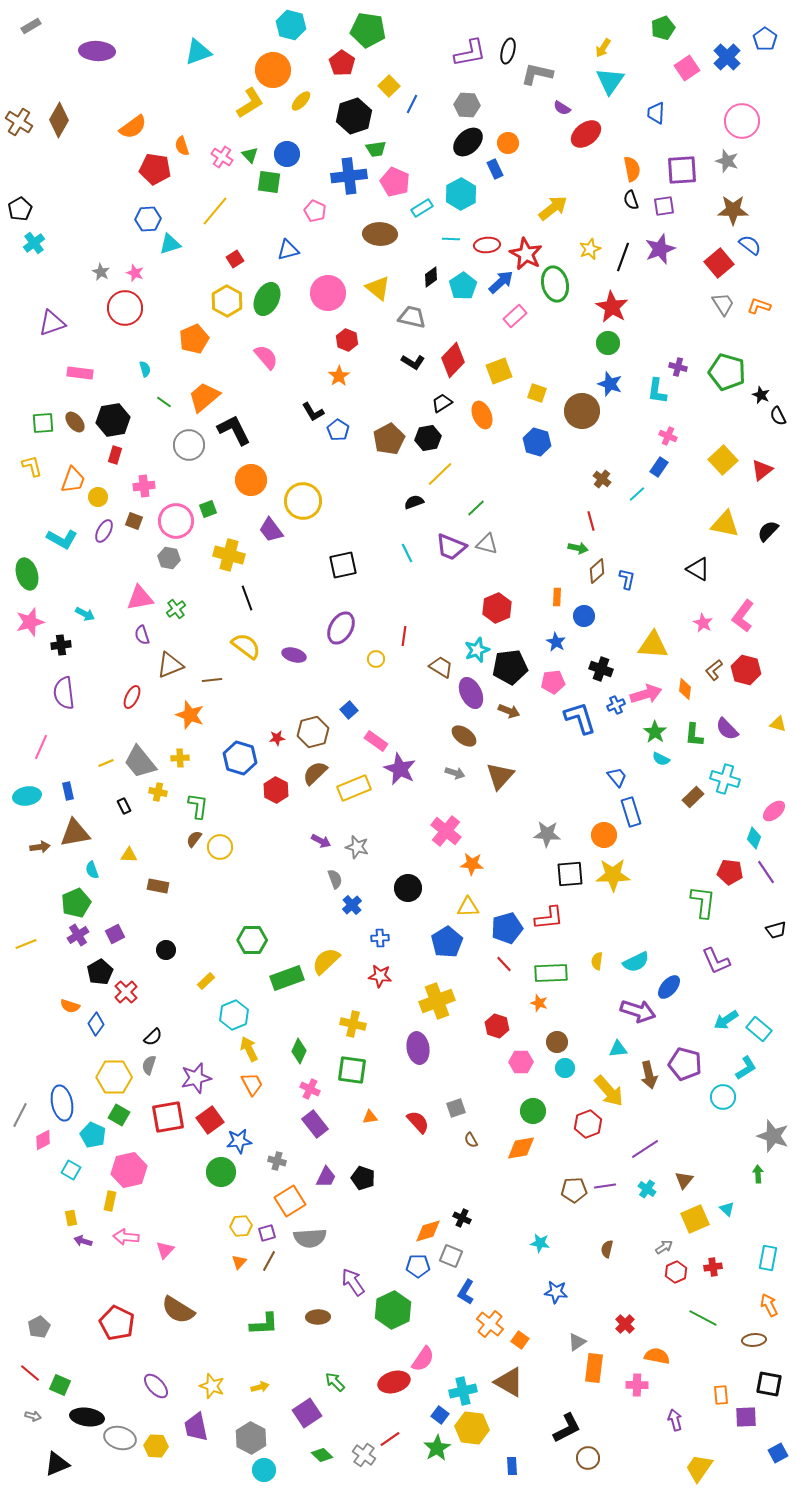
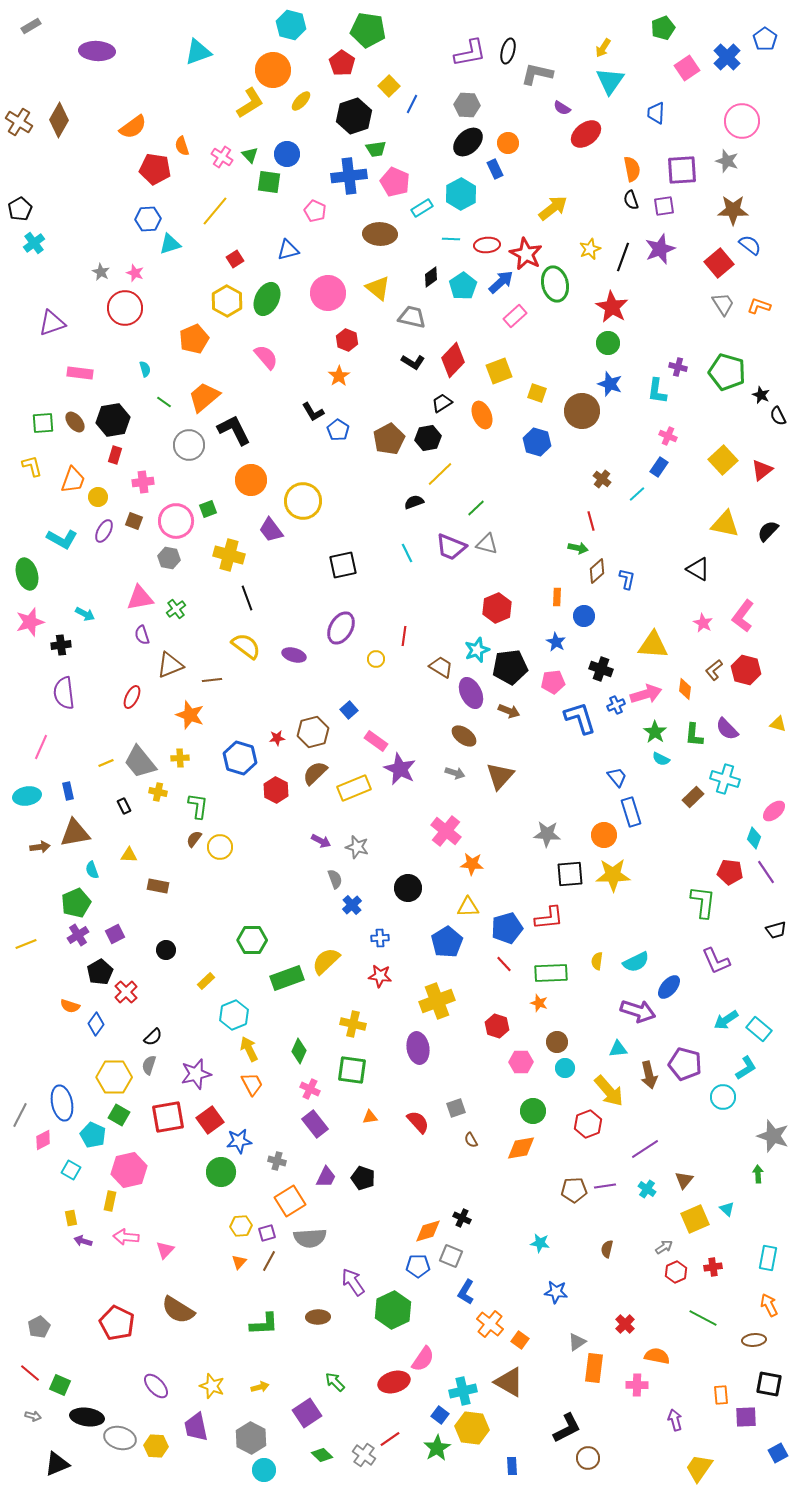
pink cross at (144, 486): moved 1 px left, 4 px up
purple star at (196, 1078): moved 4 px up
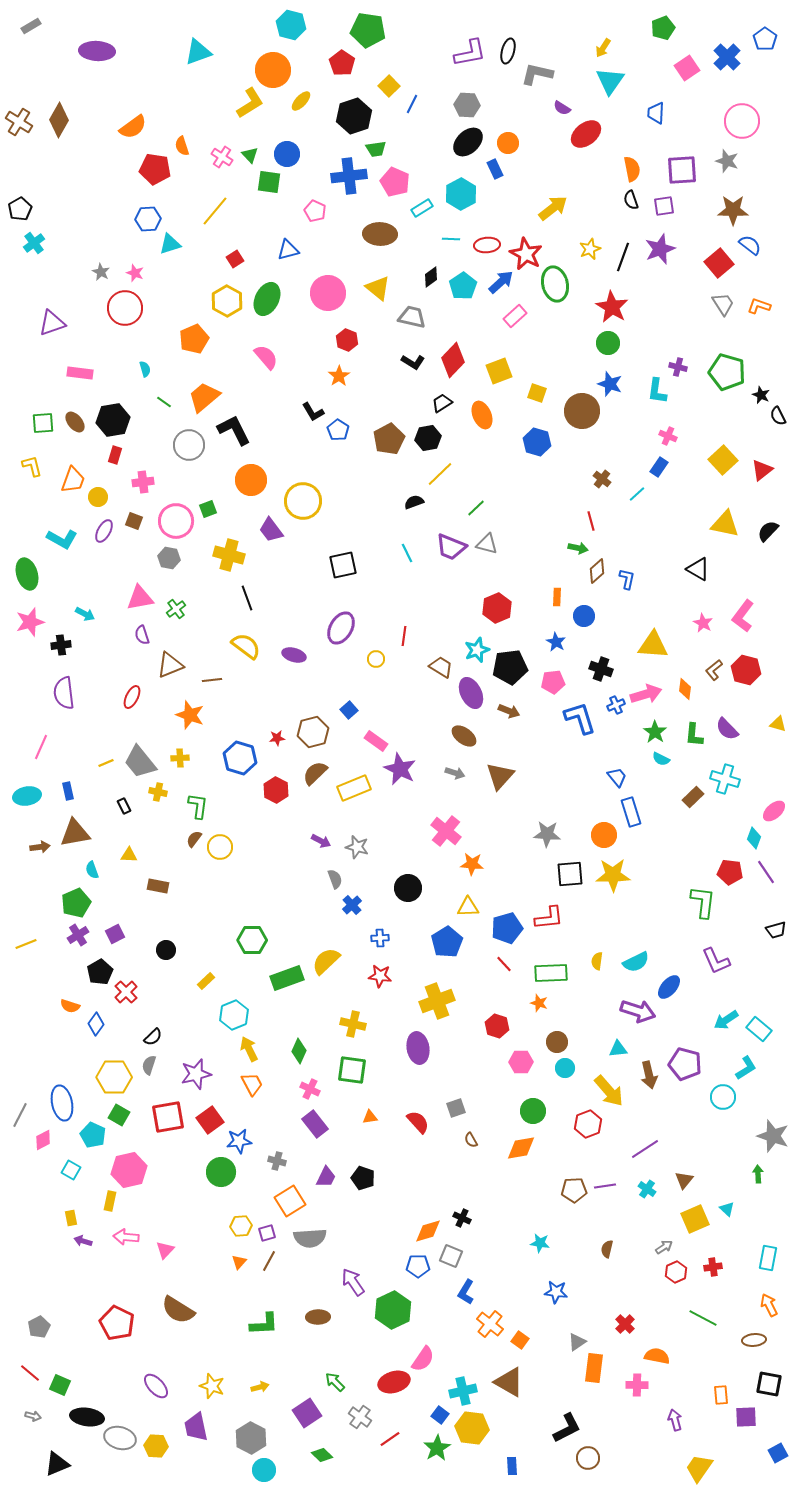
gray cross at (364, 1455): moved 4 px left, 38 px up
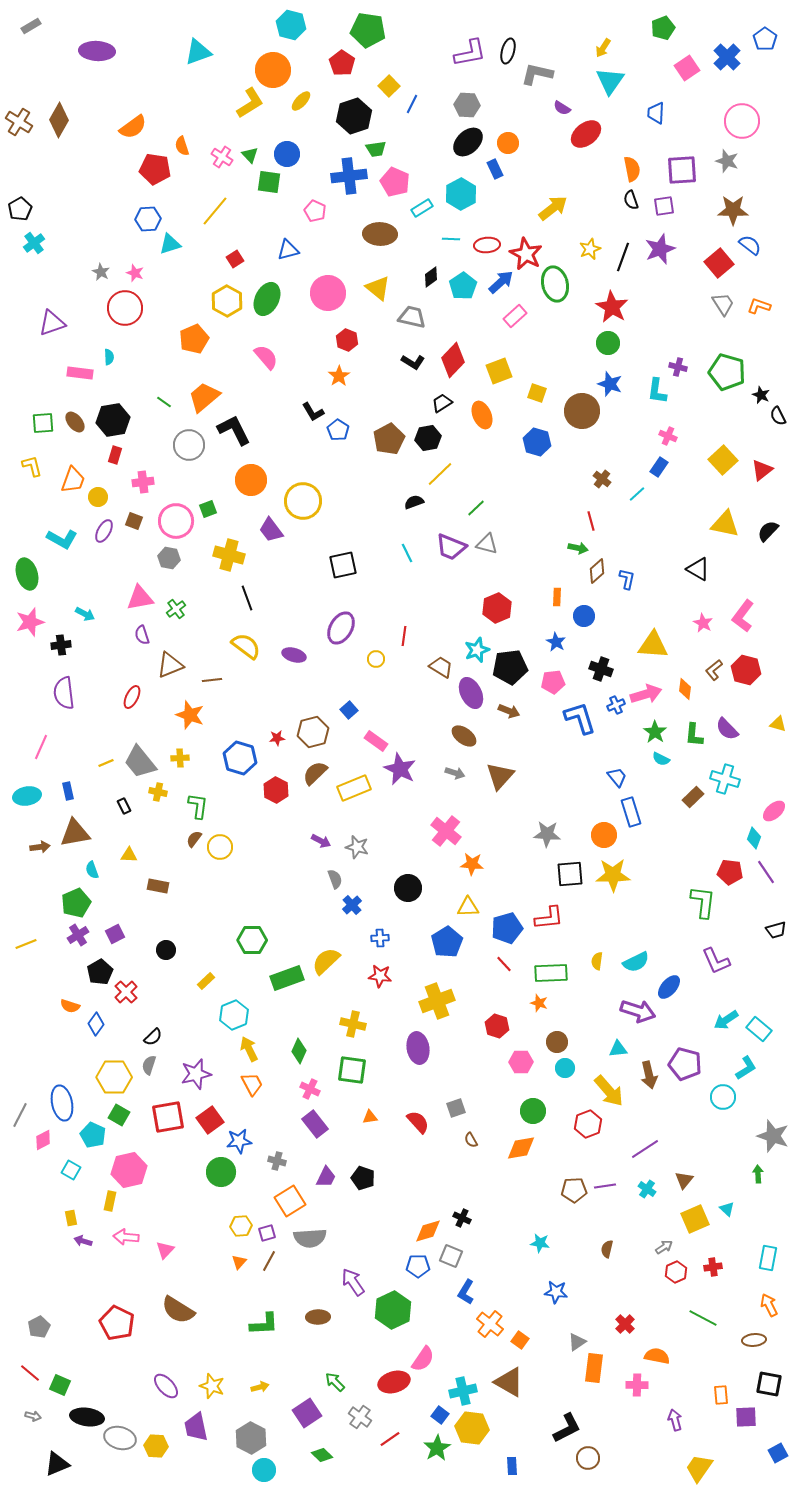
cyan semicircle at (145, 369): moved 36 px left, 12 px up; rotated 14 degrees clockwise
purple ellipse at (156, 1386): moved 10 px right
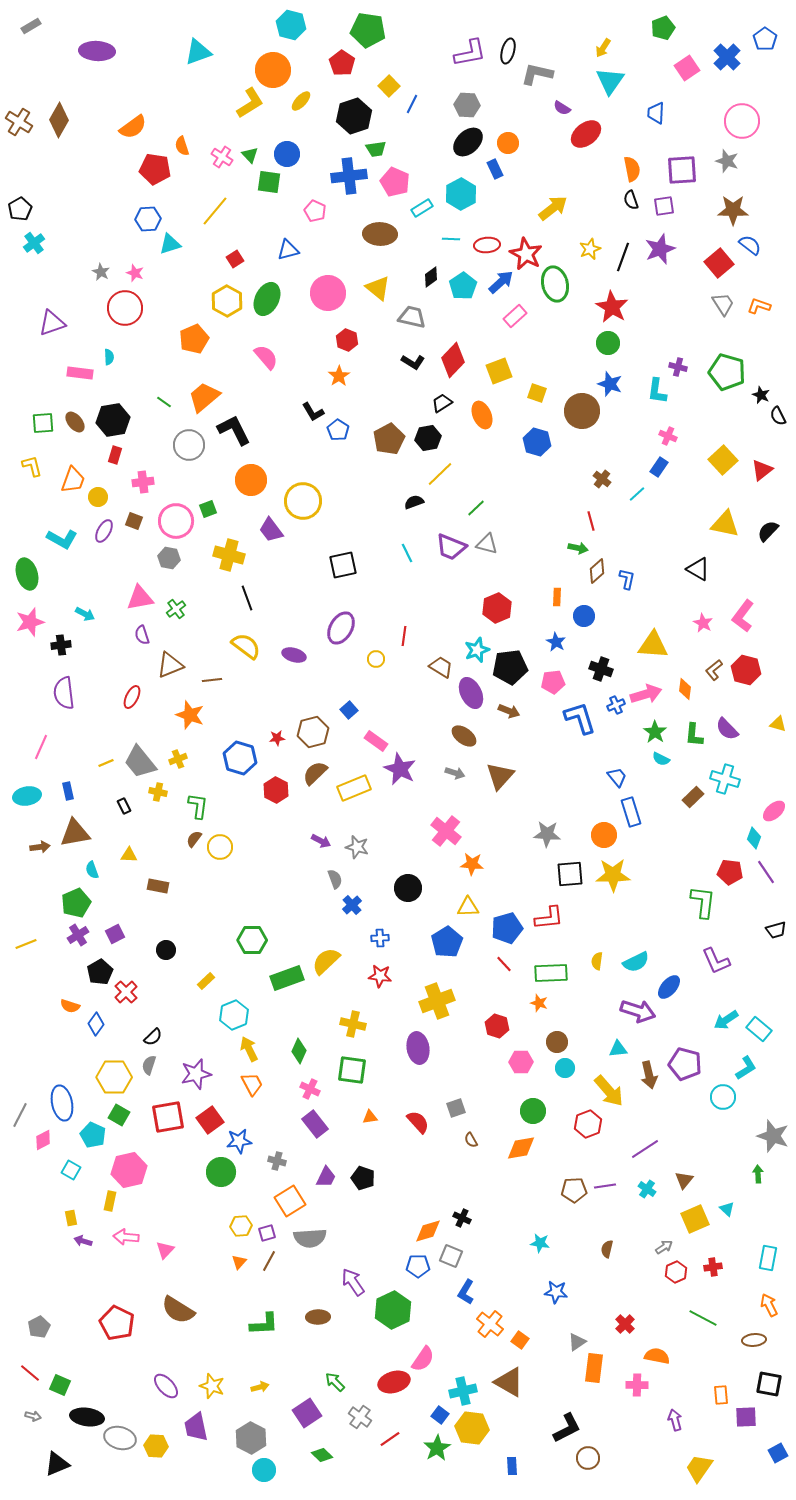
yellow cross at (180, 758): moved 2 px left, 1 px down; rotated 18 degrees counterclockwise
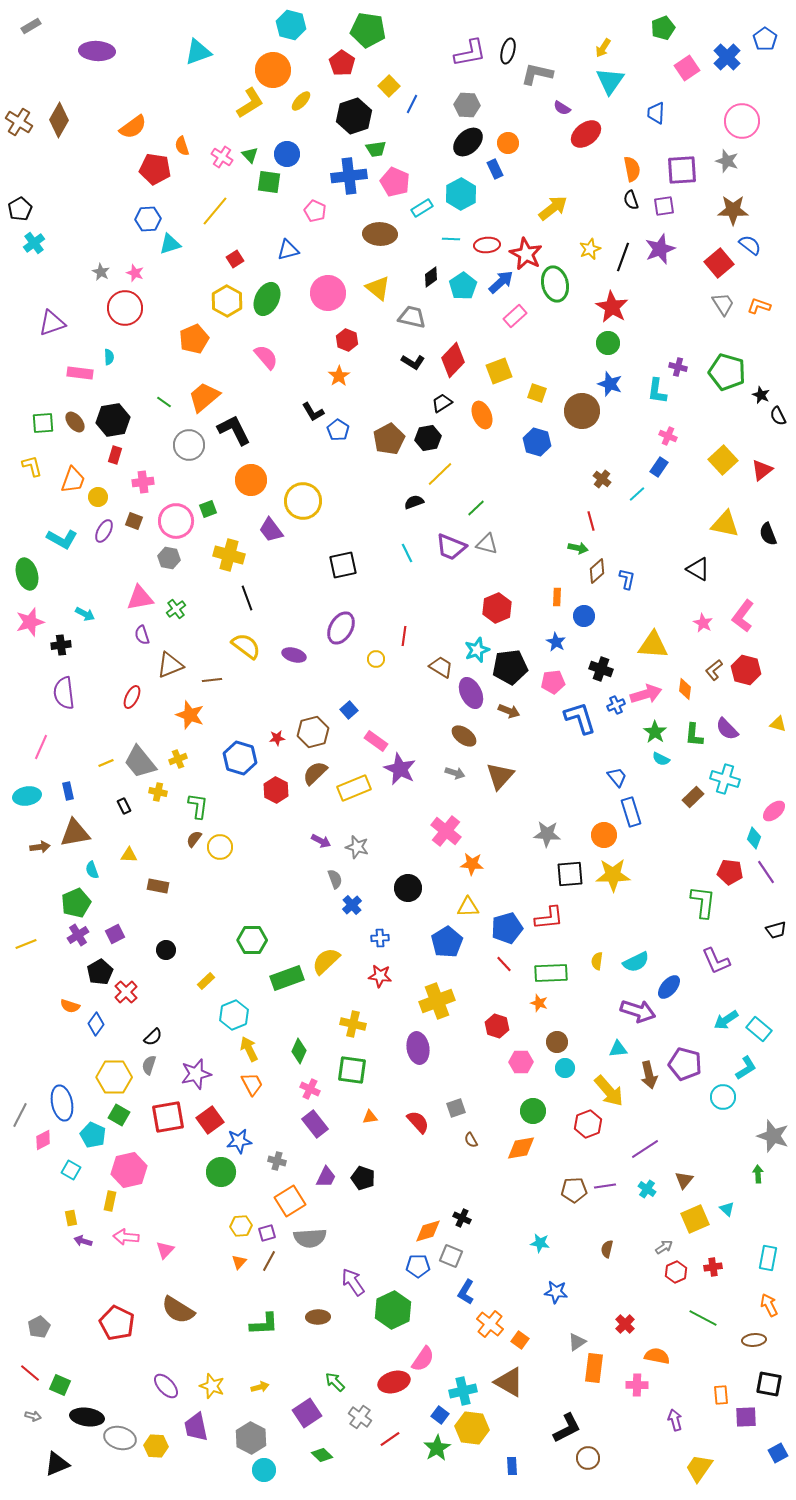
black semicircle at (768, 531): moved 3 px down; rotated 65 degrees counterclockwise
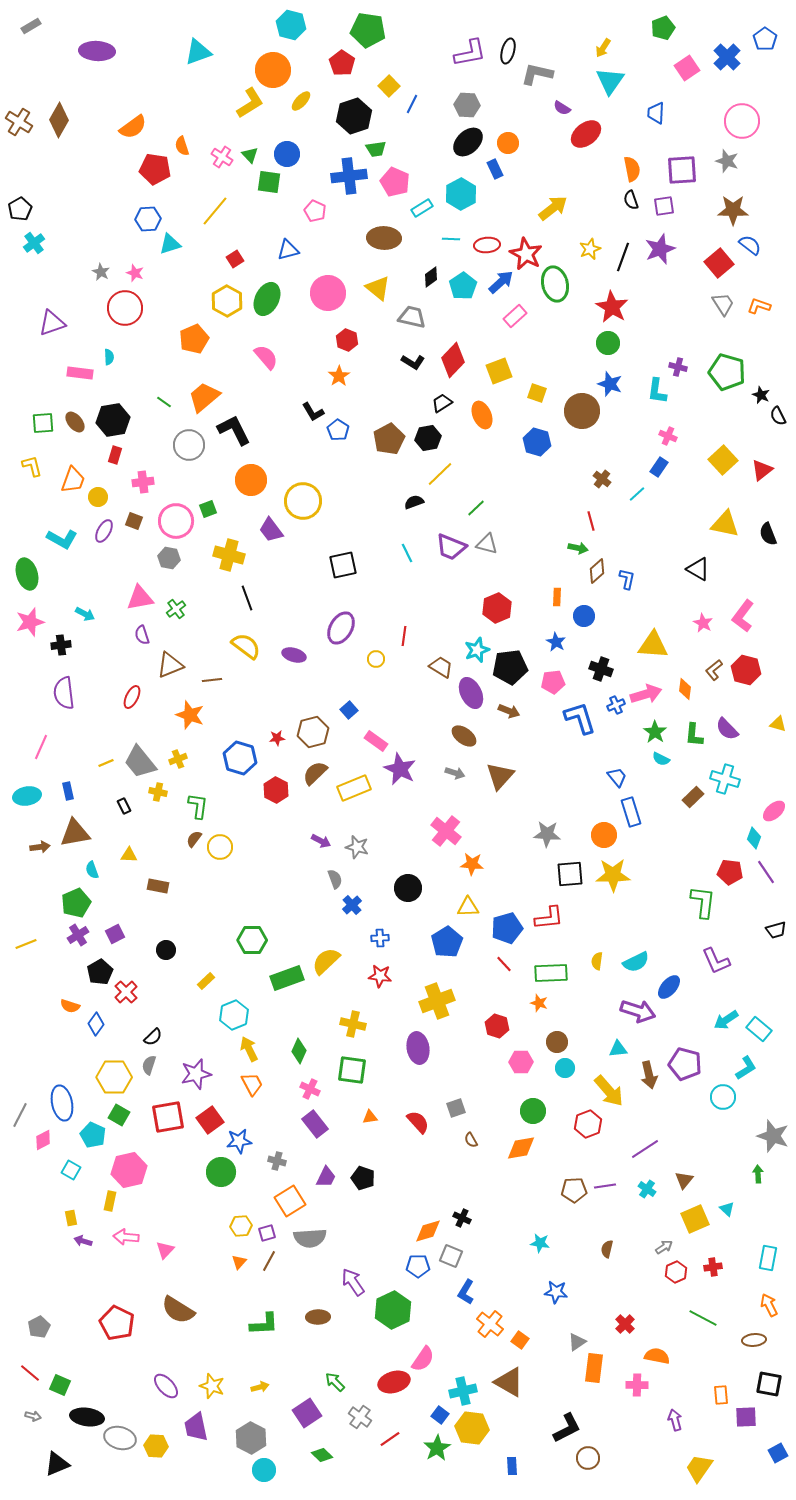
brown ellipse at (380, 234): moved 4 px right, 4 px down
